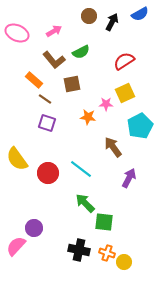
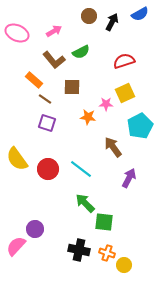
red semicircle: rotated 15 degrees clockwise
brown square: moved 3 px down; rotated 12 degrees clockwise
red circle: moved 4 px up
purple circle: moved 1 px right, 1 px down
yellow circle: moved 3 px down
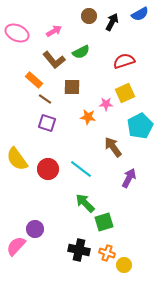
green square: rotated 24 degrees counterclockwise
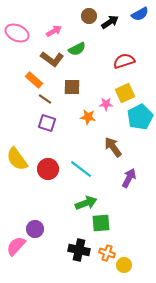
black arrow: moved 2 px left; rotated 30 degrees clockwise
green semicircle: moved 4 px left, 3 px up
brown L-shape: moved 2 px left, 1 px up; rotated 15 degrees counterclockwise
cyan pentagon: moved 9 px up
green arrow: moved 1 px right; rotated 115 degrees clockwise
green square: moved 3 px left, 1 px down; rotated 12 degrees clockwise
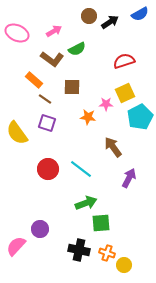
yellow semicircle: moved 26 px up
purple circle: moved 5 px right
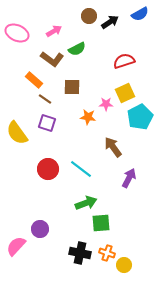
black cross: moved 1 px right, 3 px down
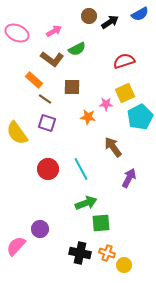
cyan line: rotated 25 degrees clockwise
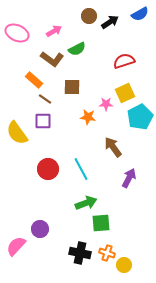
purple square: moved 4 px left, 2 px up; rotated 18 degrees counterclockwise
